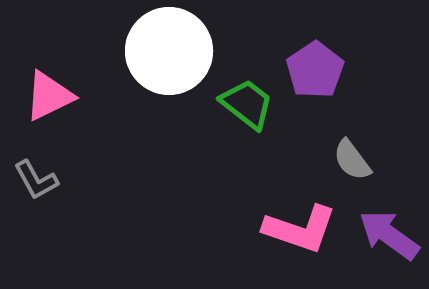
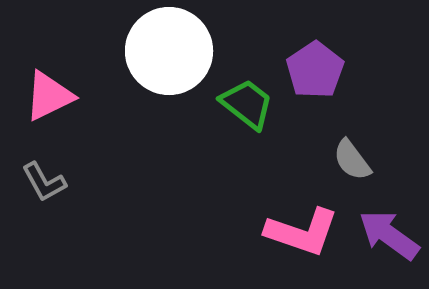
gray L-shape: moved 8 px right, 2 px down
pink L-shape: moved 2 px right, 3 px down
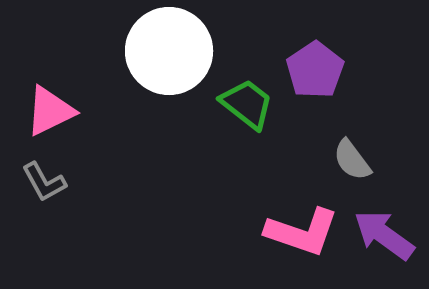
pink triangle: moved 1 px right, 15 px down
purple arrow: moved 5 px left
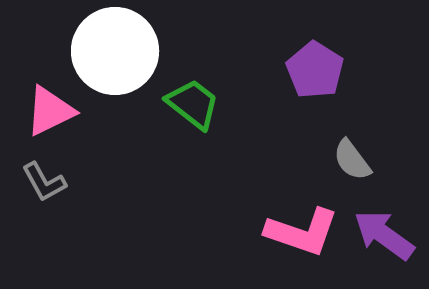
white circle: moved 54 px left
purple pentagon: rotated 6 degrees counterclockwise
green trapezoid: moved 54 px left
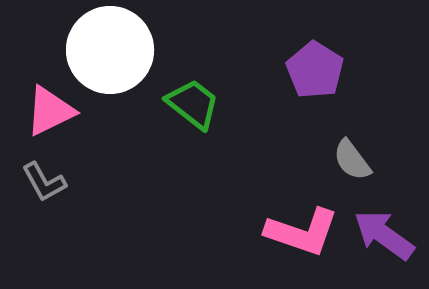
white circle: moved 5 px left, 1 px up
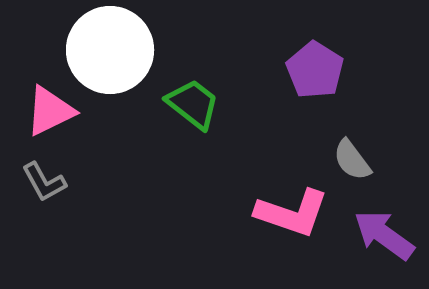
pink L-shape: moved 10 px left, 19 px up
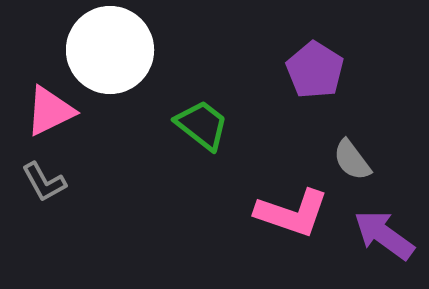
green trapezoid: moved 9 px right, 21 px down
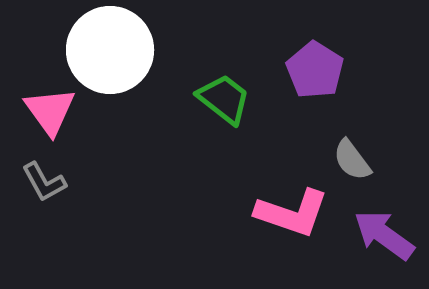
pink triangle: rotated 40 degrees counterclockwise
green trapezoid: moved 22 px right, 26 px up
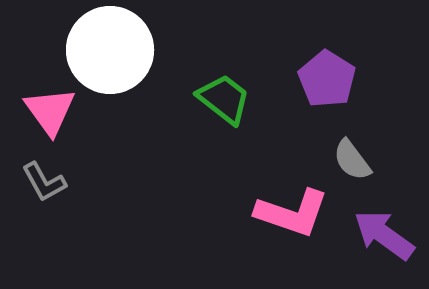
purple pentagon: moved 12 px right, 9 px down
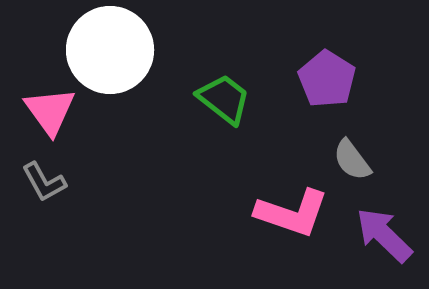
purple arrow: rotated 8 degrees clockwise
